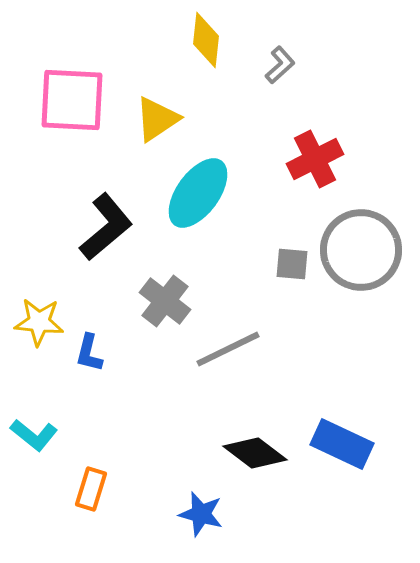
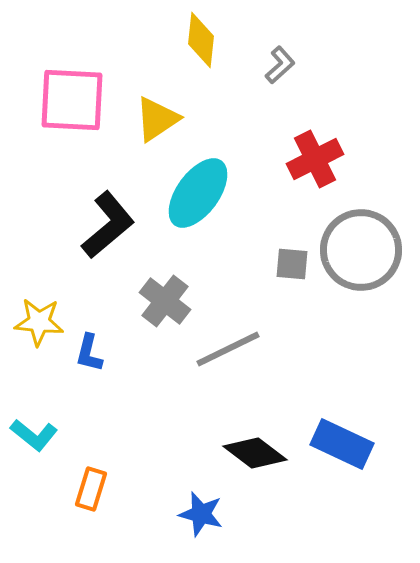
yellow diamond: moved 5 px left
black L-shape: moved 2 px right, 2 px up
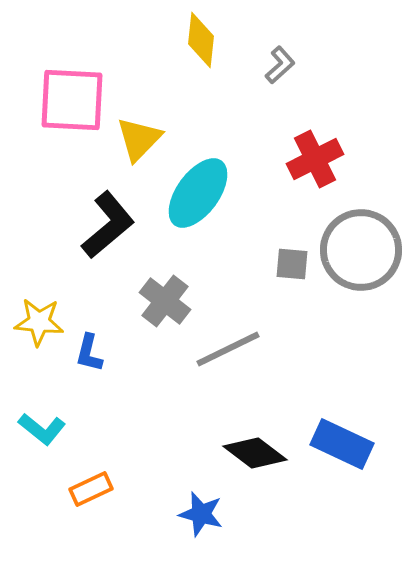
yellow triangle: moved 18 px left, 20 px down; rotated 12 degrees counterclockwise
cyan L-shape: moved 8 px right, 6 px up
orange rectangle: rotated 48 degrees clockwise
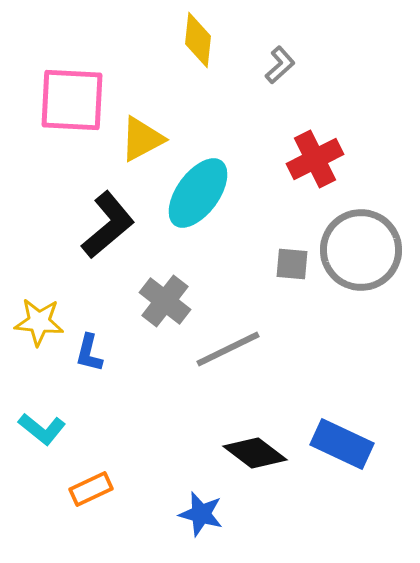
yellow diamond: moved 3 px left
yellow triangle: moved 3 px right; rotated 18 degrees clockwise
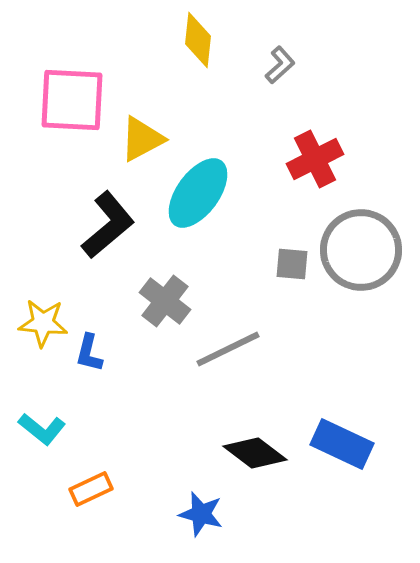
yellow star: moved 4 px right, 1 px down
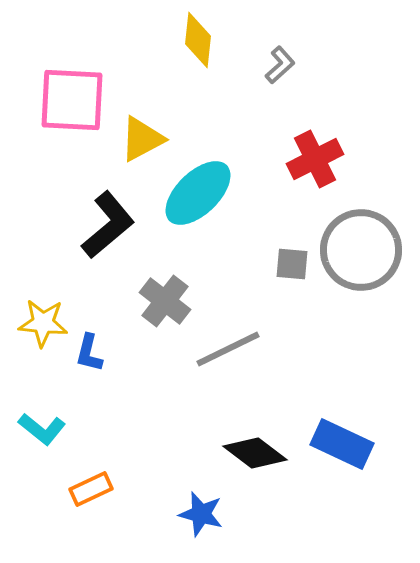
cyan ellipse: rotated 10 degrees clockwise
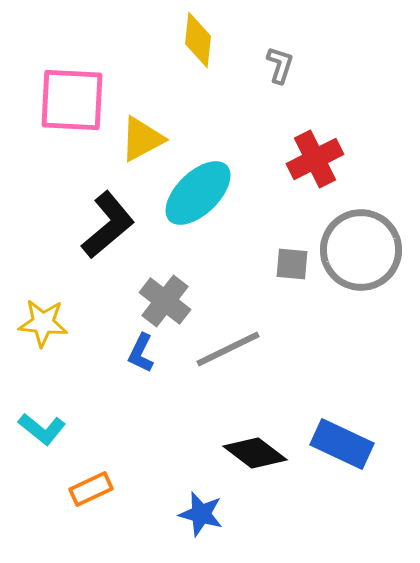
gray L-shape: rotated 30 degrees counterclockwise
blue L-shape: moved 52 px right; rotated 12 degrees clockwise
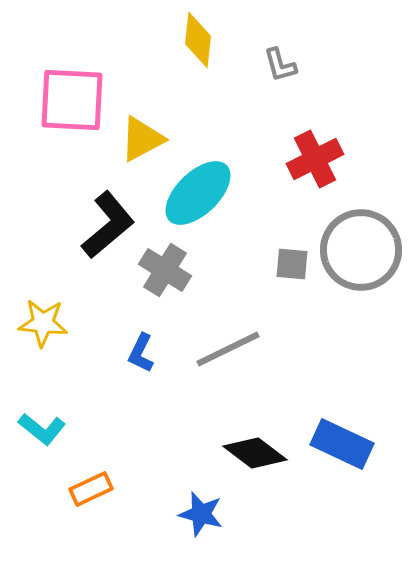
gray L-shape: rotated 147 degrees clockwise
gray cross: moved 31 px up; rotated 6 degrees counterclockwise
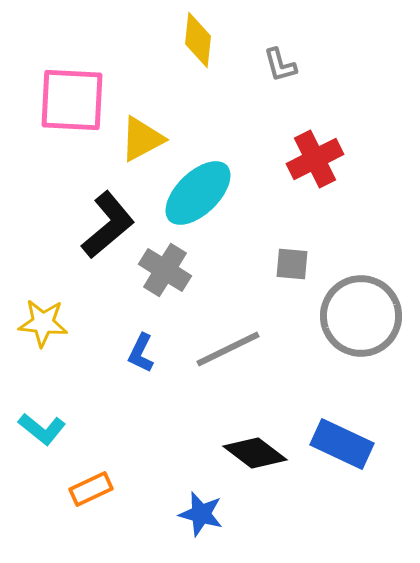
gray circle: moved 66 px down
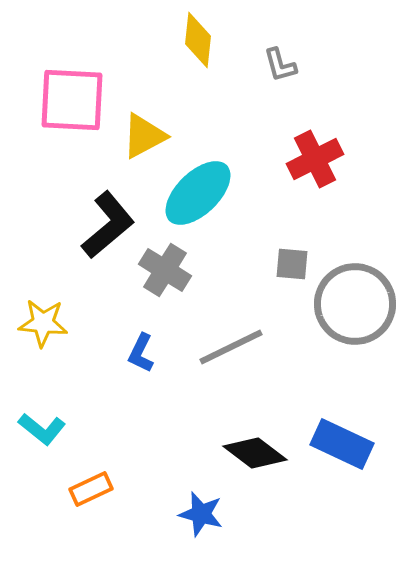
yellow triangle: moved 2 px right, 3 px up
gray circle: moved 6 px left, 12 px up
gray line: moved 3 px right, 2 px up
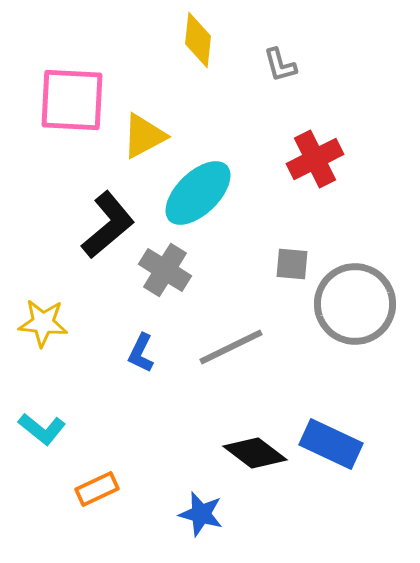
blue rectangle: moved 11 px left
orange rectangle: moved 6 px right
